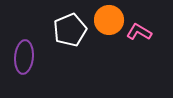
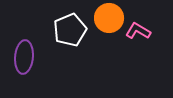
orange circle: moved 2 px up
pink L-shape: moved 1 px left, 1 px up
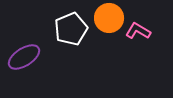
white pentagon: moved 1 px right, 1 px up
purple ellipse: rotated 52 degrees clockwise
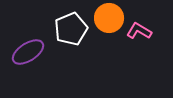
pink L-shape: moved 1 px right
purple ellipse: moved 4 px right, 5 px up
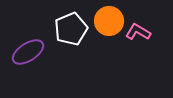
orange circle: moved 3 px down
pink L-shape: moved 1 px left, 1 px down
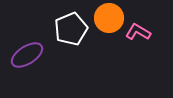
orange circle: moved 3 px up
purple ellipse: moved 1 px left, 3 px down
